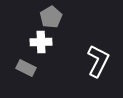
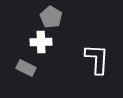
gray pentagon: rotated 10 degrees counterclockwise
white L-shape: moved 1 px left, 2 px up; rotated 24 degrees counterclockwise
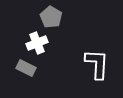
white cross: moved 4 px left, 1 px down; rotated 20 degrees counterclockwise
white L-shape: moved 5 px down
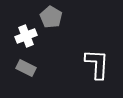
white cross: moved 11 px left, 7 px up
